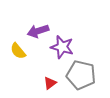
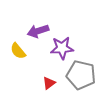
purple star: moved 1 px down; rotated 20 degrees counterclockwise
red triangle: moved 1 px left
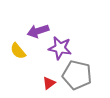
purple star: moved 2 px left; rotated 15 degrees clockwise
gray pentagon: moved 4 px left
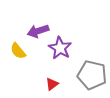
purple star: rotated 20 degrees clockwise
gray pentagon: moved 15 px right
red triangle: moved 3 px right, 1 px down
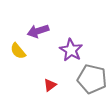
purple star: moved 11 px right, 2 px down
gray pentagon: moved 4 px down
red triangle: moved 2 px left, 1 px down
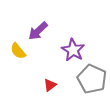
purple arrow: rotated 25 degrees counterclockwise
purple star: moved 2 px right
gray pentagon: rotated 12 degrees clockwise
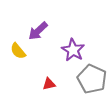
red triangle: moved 1 px left, 1 px up; rotated 24 degrees clockwise
